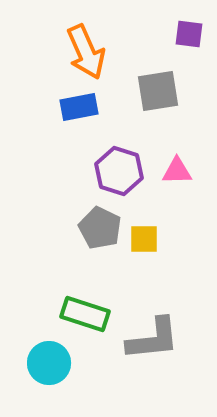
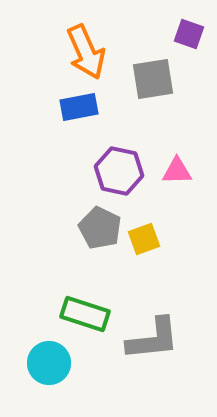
purple square: rotated 12 degrees clockwise
gray square: moved 5 px left, 12 px up
purple hexagon: rotated 6 degrees counterclockwise
yellow square: rotated 20 degrees counterclockwise
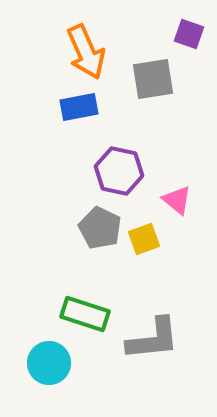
pink triangle: moved 29 px down; rotated 40 degrees clockwise
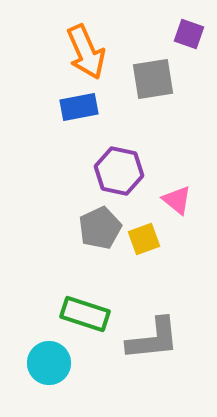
gray pentagon: rotated 21 degrees clockwise
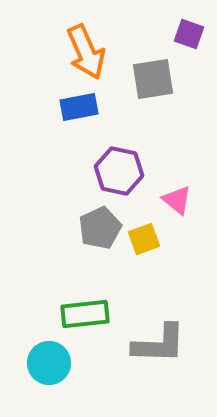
green rectangle: rotated 24 degrees counterclockwise
gray L-shape: moved 6 px right, 5 px down; rotated 8 degrees clockwise
